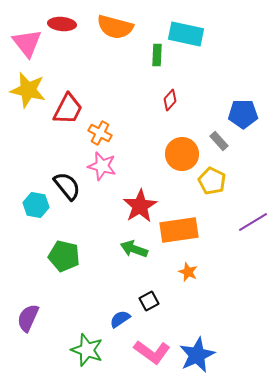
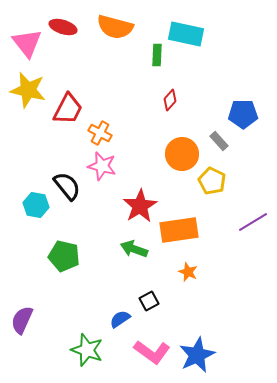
red ellipse: moved 1 px right, 3 px down; rotated 12 degrees clockwise
purple semicircle: moved 6 px left, 2 px down
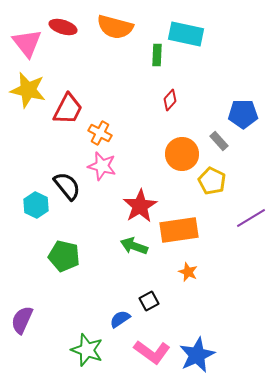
cyan hexagon: rotated 15 degrees clockwise
purple line: moved 2 px left, 4 px up
green arrow: moved 3 px up
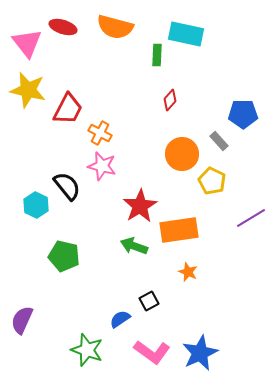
blue star: moved 3 px right, 2 px up
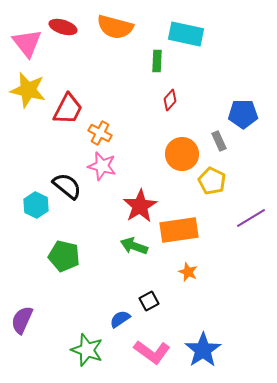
green rectangle: moved 6 px down
gray rectangle: rotated 18 degrees clockwise
black semicircle: rotated 12 degrees counterclockwise
blue star: moved 3 px right, 3 px up; rotated 9 degrees counterclockwise
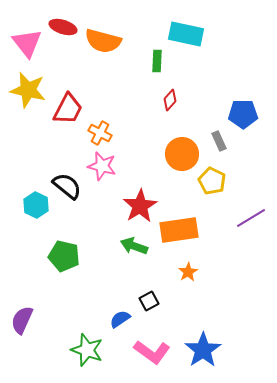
orange semicircle: moved 12 px left, 14 px down
orange star: rotated 18 degrees clockwise
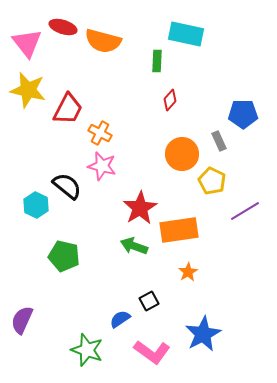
red star: moved 2 px down
purple line: moved 6 px left, 7 px up
blue star: moved 16 px up; rotated 6 degrees clockwise
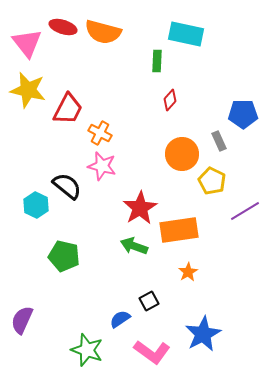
orange semicircle: moved 9 px up
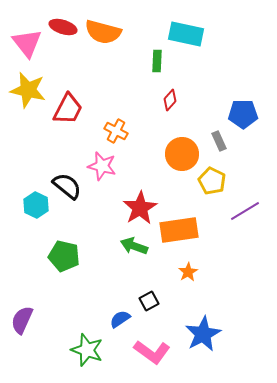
orange cross: moved 16 px right, 2 px up
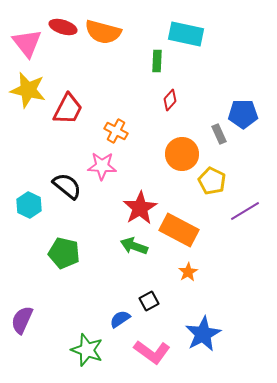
gray rectangle: moved 7 px up
pink star: rotated 12 degrees counterclockwise
cyan hexagon: moved 7 px left
orange rectangle: rotated 36 degrees clockwise
green pentagon: moved 3 px up
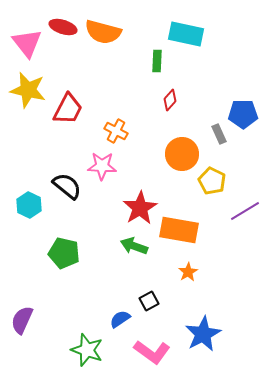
orange rectangle: rotated 18 degrees counterclockwise
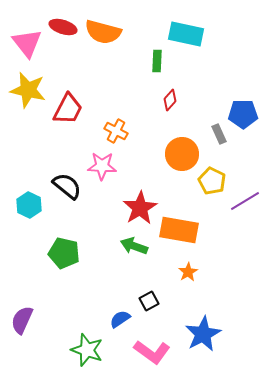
purple line: moved 10 px up
